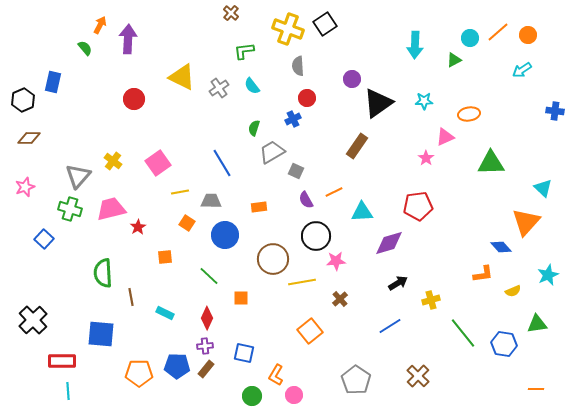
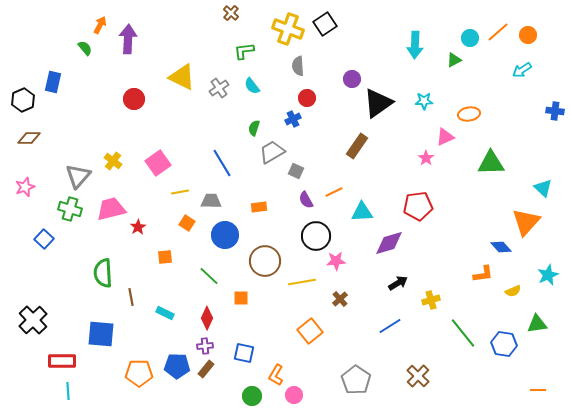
brown circle at (273, 259): moved 8 px left, 2 px down
orange line at (536, 389): moved 2 px right, 1 px down
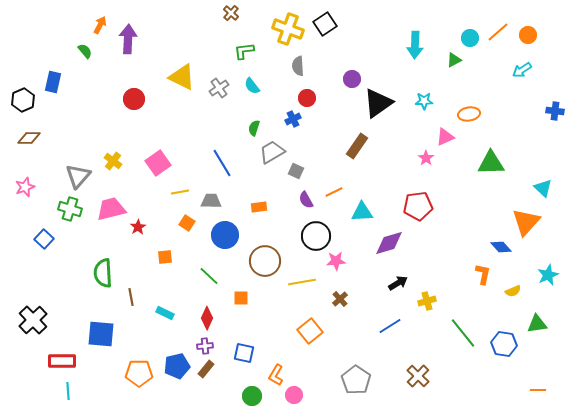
green semicircle at (85, 48): moved 3 px down
orange L-shape at (483, 274): rotated 70 degrees counterclockwise
yellow cross at (431, 300): moved 4 px left, 1 px down
blue pentagon at (177, 366): rotated 15 degrees counterclockwise
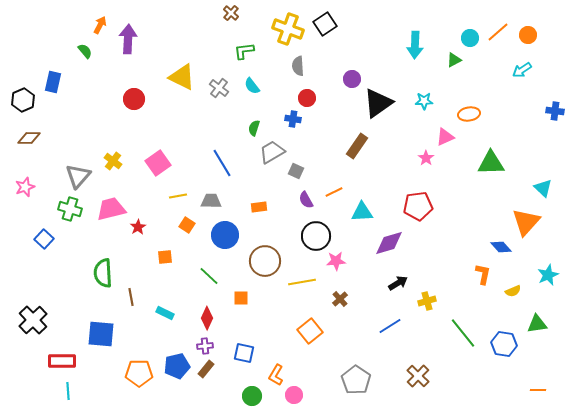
gray cross at (219, 88): rotated 18 degrees counterclockwise
blue cross at (293, 119): rotated 35 degrees clockwise
yellow line at (180, 192): moved 2 px left, 4 px down
orange square at (187, 223): moved 2 px down
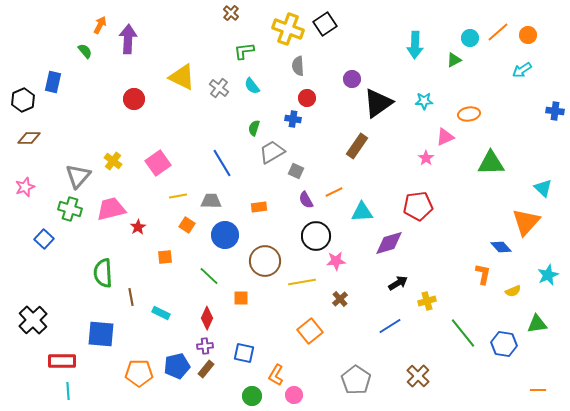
cyan rectangle at (165, 313): moved 4 px left
